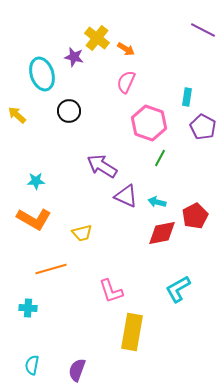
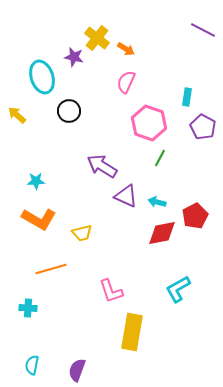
cyan ellipse: moved 3 px down
orange L-shape: moved 5 px right
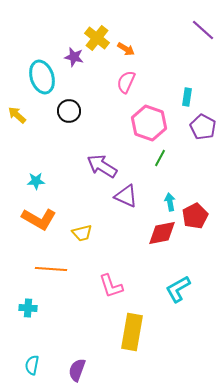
purple line: rotated 15 degrees clockwise
cyan arrow: moved 13 px right; rotated 66 degrees clockwise
orange line: rotated 20 degrees clockwise
pink L-shape: moved 5 px up
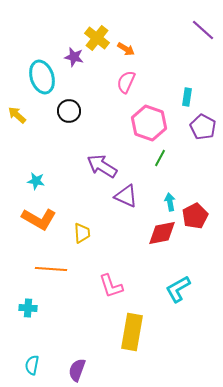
cyan star: rotated 12 degrees clockwise
yellow trapezoid: rotated 80 degrees counterclockwise
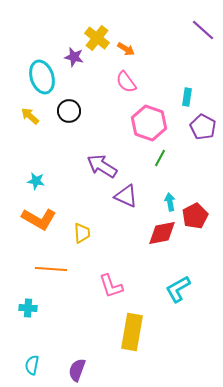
pink semicircle: rotated 60 degrees counterclockwise
yellow arrow: moved 13 px right, 1 px down
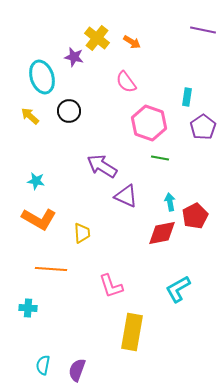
purple line: rotated 30 degrees counterclockwise
orange arrow: moved 6 px right, 7 px up
purple pentagon: rotated 10 degrees clockwise
green line: rotated 72 degrees clockwise
cyan semicircle: moved 11 px right
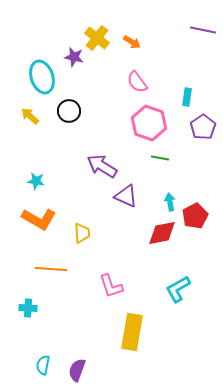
pink semicircle: moved 11 px right
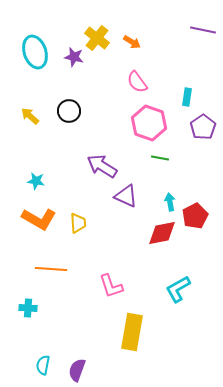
cyan ellipse: moved 7 px left, 25 px up
yellow trapezoid: moved 4 px left, 10 px up
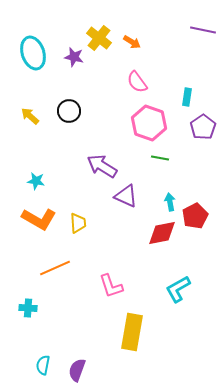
yellow cross: moved 2 px right
cyan ellipse: moved 2 px left, 1 px down
orange line: moved 4 px right, 1 px up; rotated 28 degrees counterclockwise
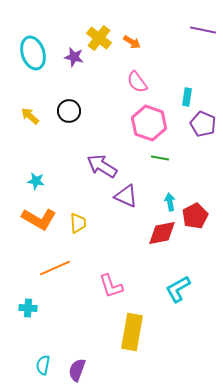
purple pentagon: moved 3 px up; rotated 15 degrees counterclockwise
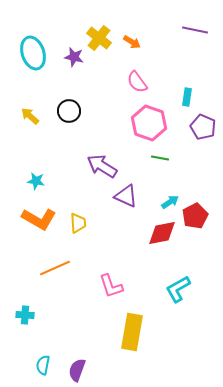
purple line: moved 8 px left
purple pentagon: moved 3 px down
cyan arrow: rotated 66 degrees clockwise
cyan cross: moved 3 px left, 7 px down
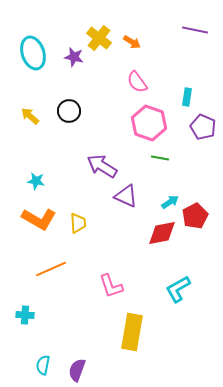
orange line: moved 4 px left, 1 px down
